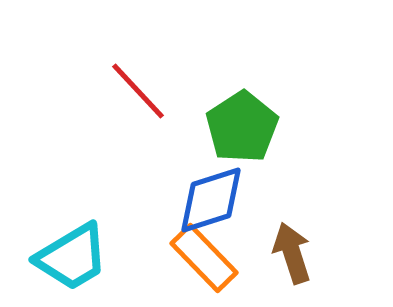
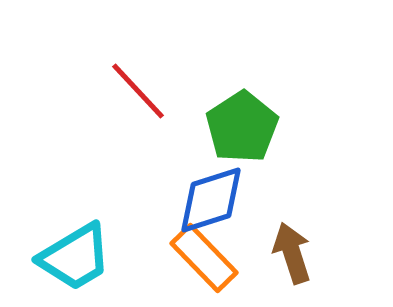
cyan trapezoid: moved 3 px right
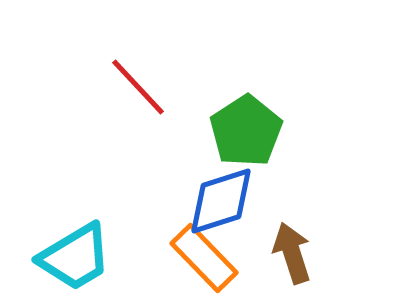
red line: moved 4 px up
green pentagon: moved 4 px right, 4 px down
blue diamond: moved 10 px right, 1 px down
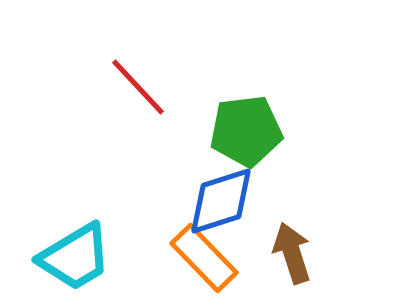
green pentagon: rotated 26 degrees clockwise
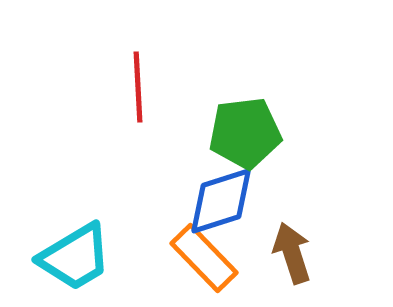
red line: rotated 40 degrees clockwise
green pentagon: moved 1 px left, 2 px down
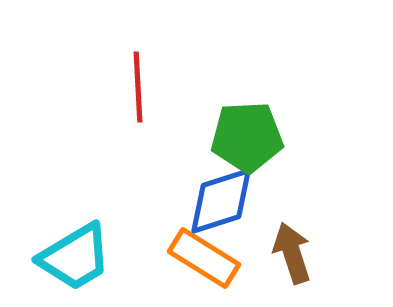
green pentagon: moved 2 px right, 4 px down; rotated 4 degrees clockwise
orange rectangle: rotated 14 degrees counterclockwise
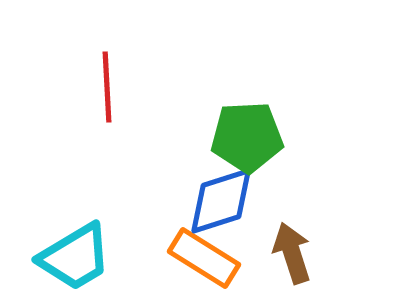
red line: moved 31 px left
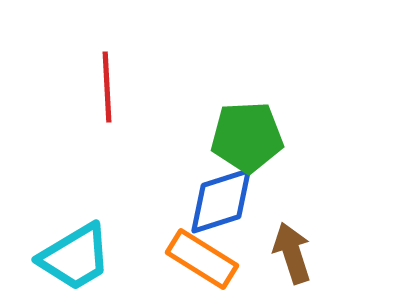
orange rectangle: moved 2 px left, 1 px down
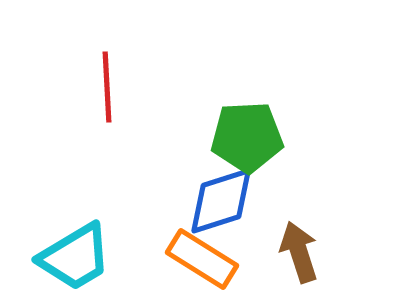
brown arrow: moved 7 px right, 1 px up
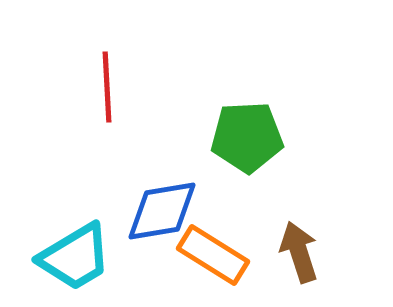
blue diamond: moved 59 px left, 10 px down; rotated 8 degrees clockwise
orange rectangle: moved 11 px right, 4 px up
